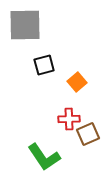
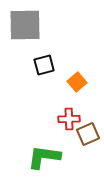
green L-shape: rotated 132 degrees clockwise
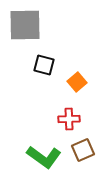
black square: rotated 30 degrees clockwise
brown square: moved 5 px left, 16 px down
green L-shape: rotated 152 degrees counterclockwise
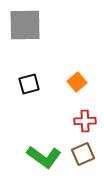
black square: moved 15 px left, 19 px down; rotated 30 degrees counterclockwise
red cross: moved 16 px right, 2 px down
brown square: moved 4 px down
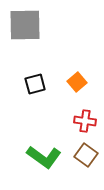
black square: moved 6 px right
red cross: rotated 10 degrees clockwise
brown square: moved 3 px right, 1 px down; rotated 30 degrees counterclockwise
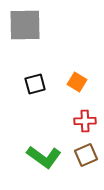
orange square: rotated 18 degrees counterclockwise
red cross: rotated 10 degrees counterclockwise
brown square: rotated 30 degrees clockwise
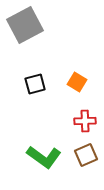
gray square: rotated 27 degrees counterclockwise
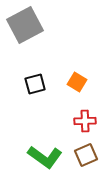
green L-shape: moved 1 px right
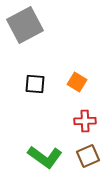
black square: rotated 20 degrees clockwise
brown square: moved 2 px right, 1 px down
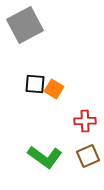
orange square: moved 23 px left, 7 px down
